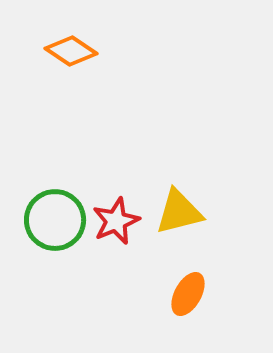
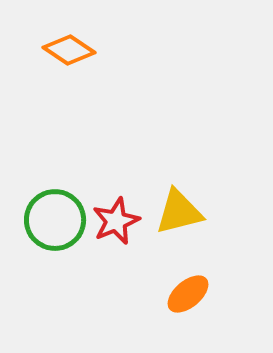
orange diamond: moved 2 px left, 1 px up
orange ellipse: rotated 21 degrees clockwise
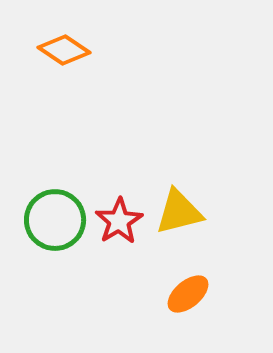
orange diamond: moved 5 px left
red star: moved 3 px right; rotated 9 degrees counterclockwise
